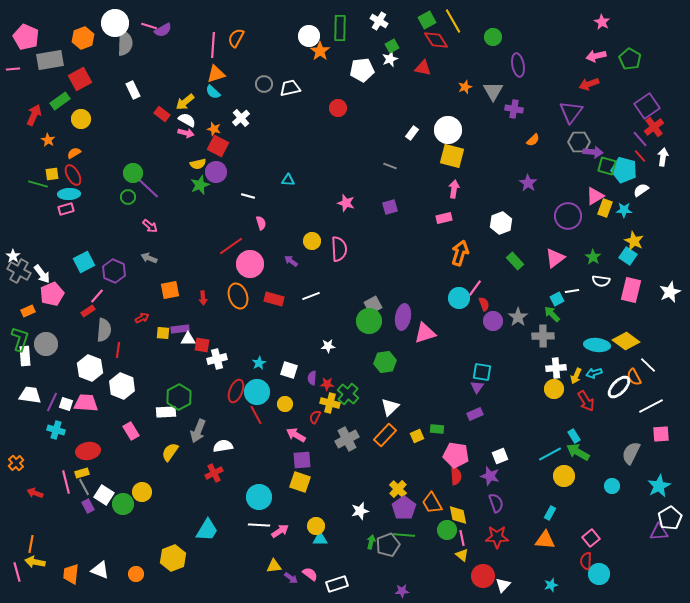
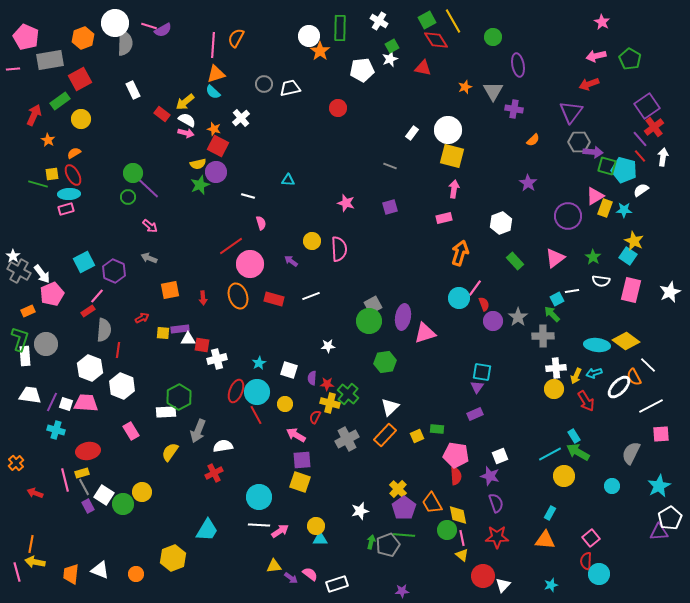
pink line at (66, 482): moved 1 px left, 2 px up
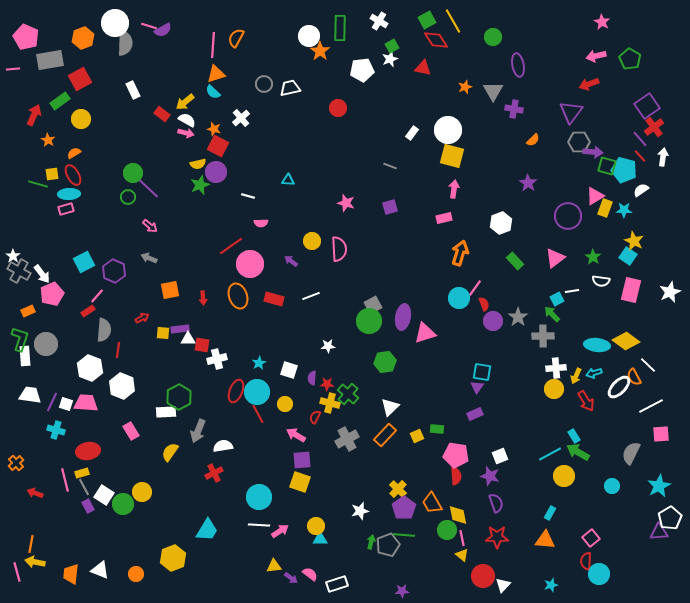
pink semicircle at (261, 223): rotated 104 degrees clockwise
red line at (256, 415): moved 2 px right, 1 px up
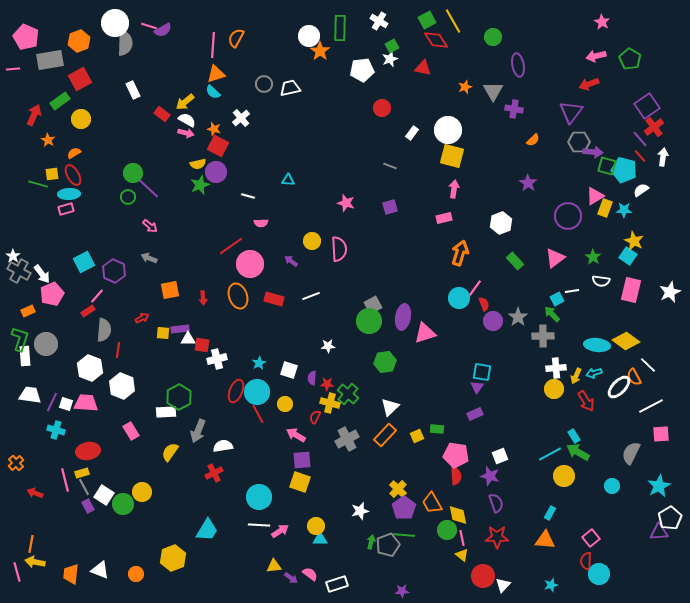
orange hexagon at (83, 38): moved 4 px left, 3 px down
red circle at (338, 108): moved 44 px right
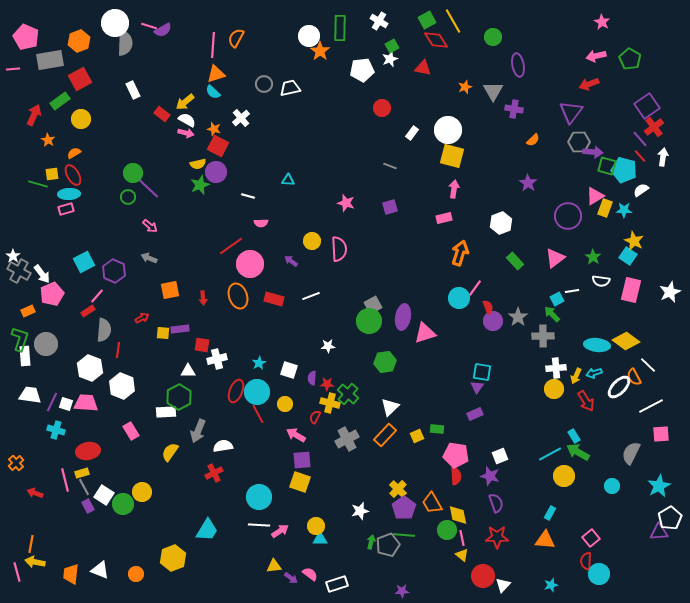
red semicircle at (484, 304): moved 4 px right, 3 px down
white triangle at (188, 339): moved 32 px down
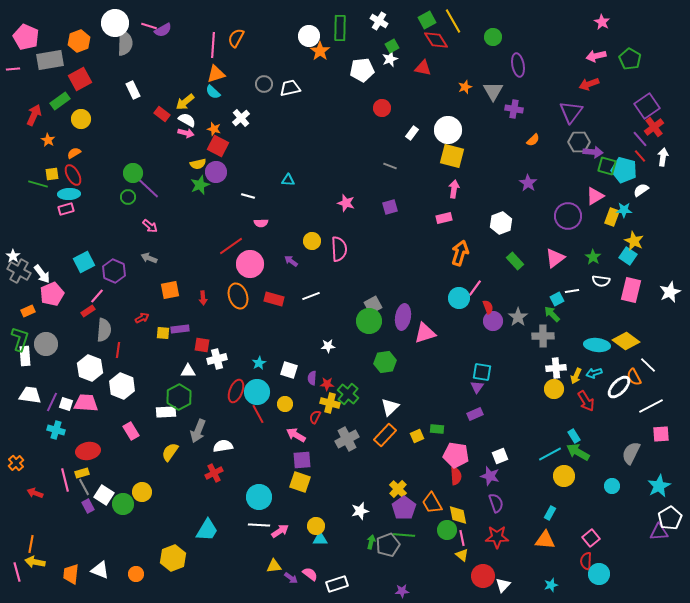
yellow rectangle at (605, 208): moved 7 px right, 9 px down
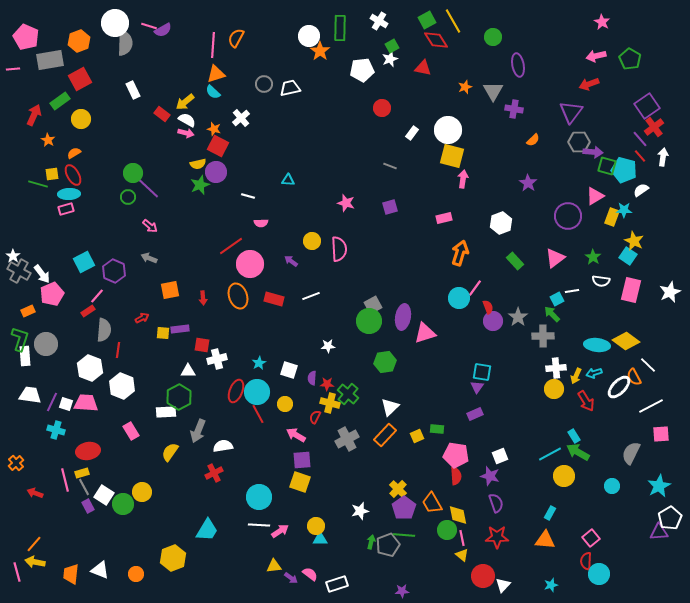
pink arrow at (454, 189): moved 9 px right, 10 px up
orange line at (31, 544): moved 3 px right; rotated 30 degrees clockwise
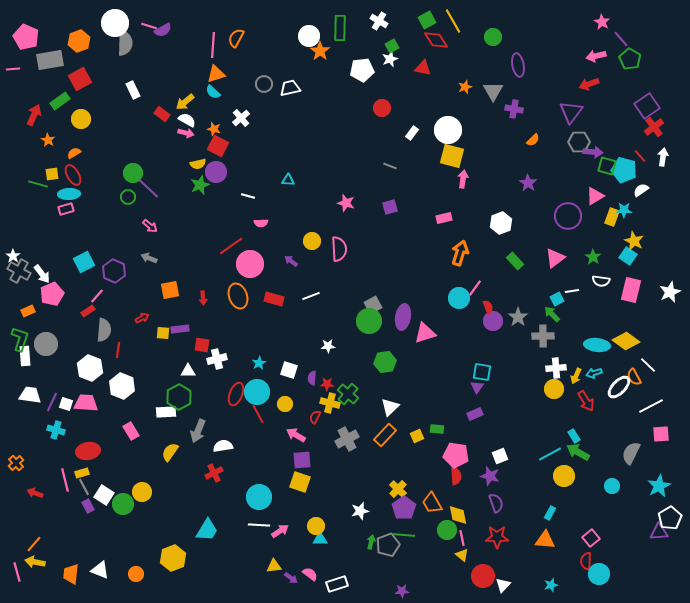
purple line at (640, 139): moved 19 px left, 100 px up
red ellipse at (236, 391): moved 3 px down
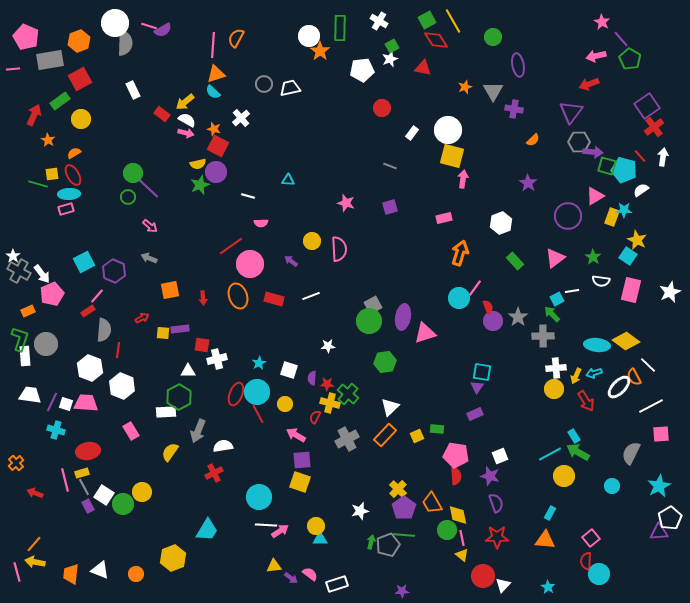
yellow star at (634, 241): moved 3 px right, 1 px up
white line at (259, 525): moved 7 px right
cyan star at (551, 585): moved 3 px left, 2 px down; rotated 24 degrees counterclockwise
